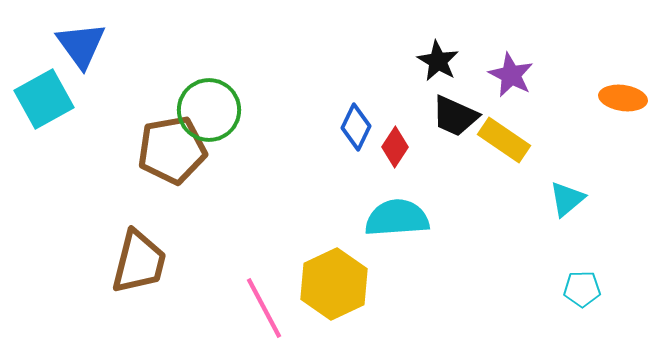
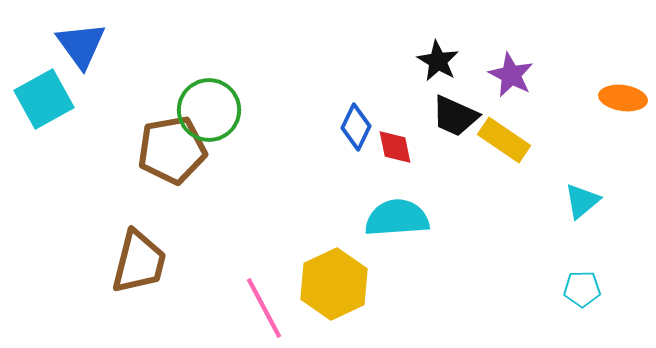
red diamond: rotated 45 degrees counterclockwise
cyan triangle: moved 15 px right, 2 px down
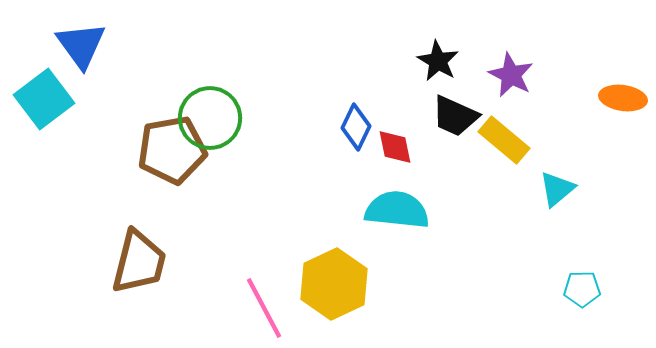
cyan square: rotated 8 degrees counterclockwise
green circle: moved 1 px right, 8 px down
yellow rectangle: rotated 6 degrees clockwise
cyan triangle: moved 25 px left, 12 px up
cyan semicircle: moved 8 px up; rotated 10 degrees clockwise
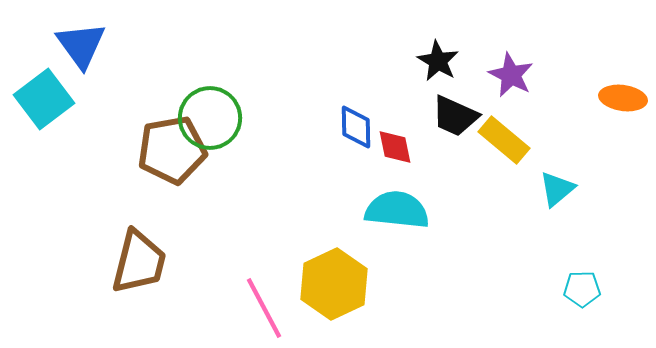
blue diamond: rotated 27 degrees counterclockwise
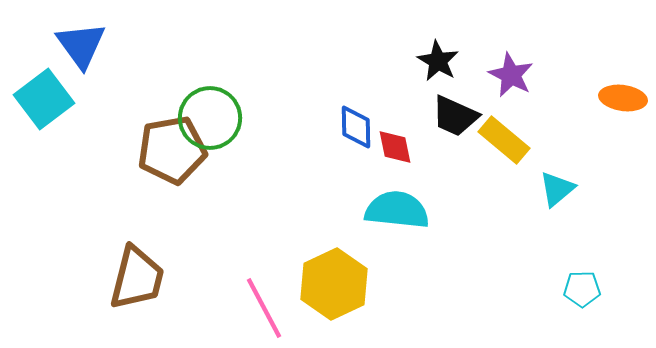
brown trapezoid: moved 2 px left, 16 px down
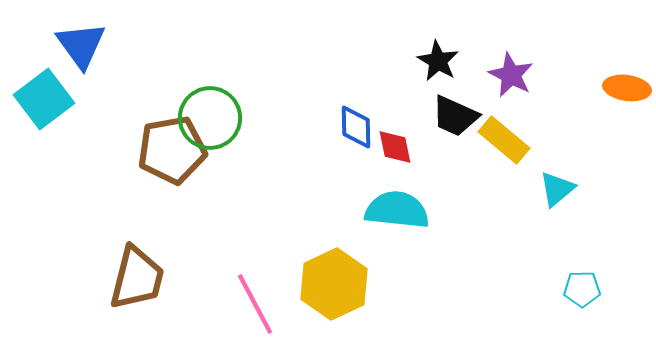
orange ellipse: moved 4 px right, 10 px up
pink line: moved 9 px left, 4 px up
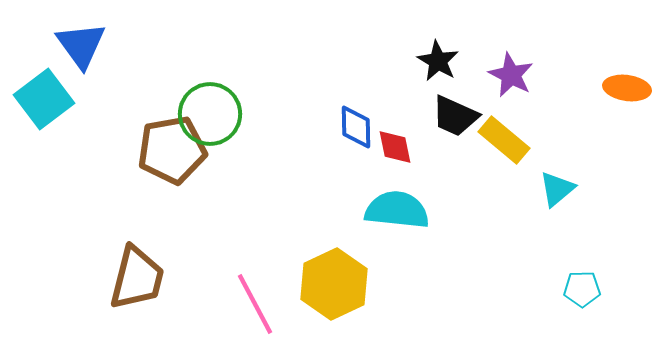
green circle: moved 4 px up
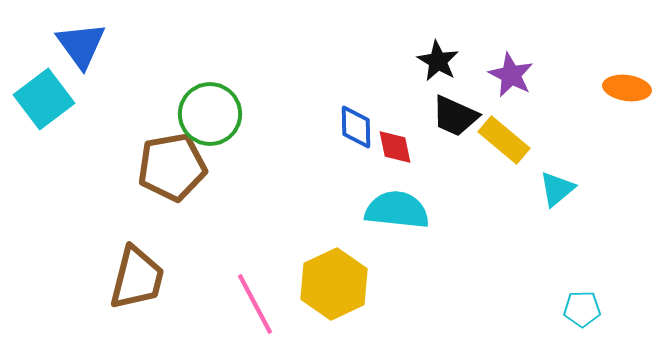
brown pentagon: moved 17 px down
cyan pentagon: moved 20 px down
